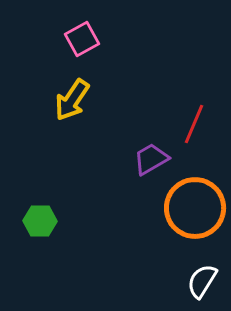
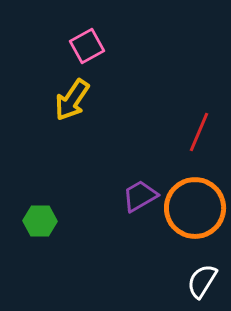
pink square: moved 5 px right, 7 px down
red line: moved 5 px right, 8 px down
purple trapezoid: moved 11 px left, 37 px down
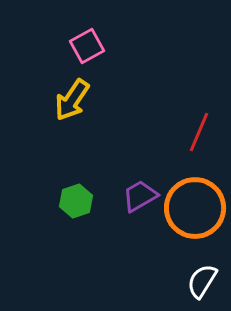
green hexagon: moved 36 px right, 20 px up; rotated 20 degrees counterclockwise
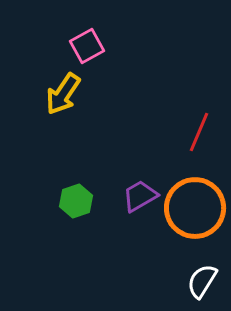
yellow arrow: moved 9 px left, 6 px up
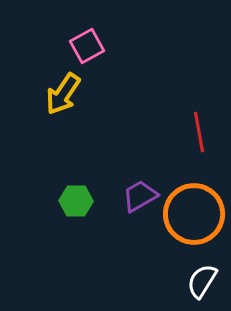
red line: rotated 33 degrees counterclockwise
green hexagon: rotated 20 degrees clockwise
orange circle: moved 1 px left, 6 px down
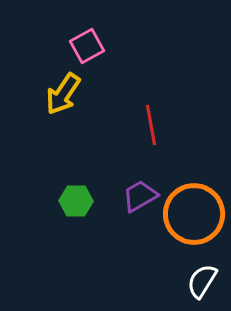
red line: moved 48 px left, 7 px up
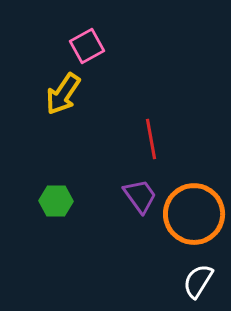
red line: moved 14 px down
purple trapezoid: rotated 84 degrees clockwise
green hexagon: moved 20 px left
white semicircle: moved 4 px left
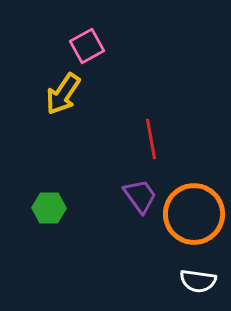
green hexagon: moved 7 px left, 7 px down
white semicircle: rotated 114 degrees counterclockwise
